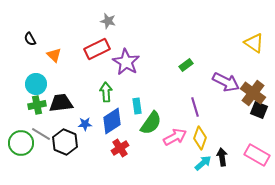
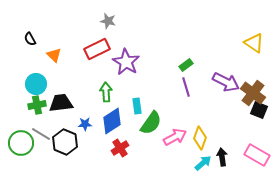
purple line: moved 9 px left, 20 px up
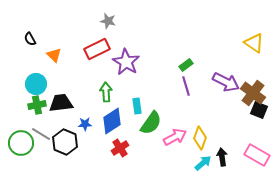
purple line: moved 1 px up
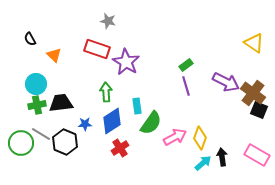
red rectangle: rotated 45 degrees clockwise
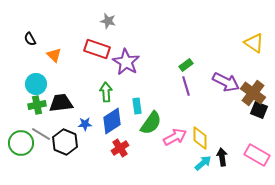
yellow diamond: rotated 20 degrees counterclockwise
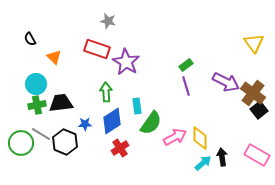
yellow triangle: rotated 20 degrees clockwise
orange triangle: moved 2 px down
black square: rotated 30 degrees clockwise
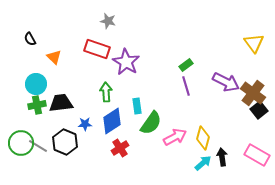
gray line: moved 3 px left, 12 px down
yellow diamond: moved 3 px right; rotated 15 degrees clockwise
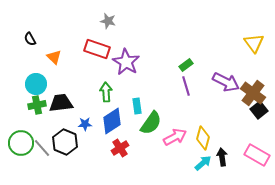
gray line: moved 4 px right, 2 px down; rotated 18 degrees clockwise
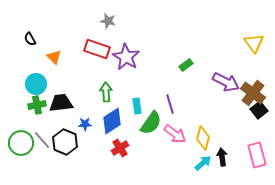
purple star: moved 5 px up
purple line: moved 16 px left, 18 px down
pink arrow: moved 3 px up; rotated 65 degrees clockwise
gray line: moved 8 px up
pink rectangle: rotated 45 degrees clockwise
